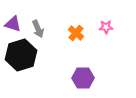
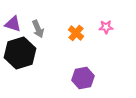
black hexagon: moved 1 px left, 2 px up
purple hexagon: rotated 10 degrees counterclockwise
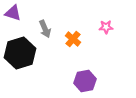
purple triangle: moved 11 px up
gray arrow: moved 7 px right
orange cross: moved 3 px left, 6 px down
purple hexagon: moved 2 px right, 3 px down
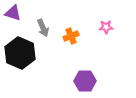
gray arrow: moved 2 px left, 1 px up
orange cross: moved 2 px left, 3 px up; rotated 28 degrees clockwise
black hexagon: rotated 20 degrees counterclockwise
purple hexagon: rotated 10 degrees clockwise
